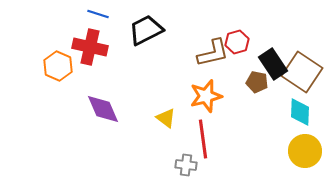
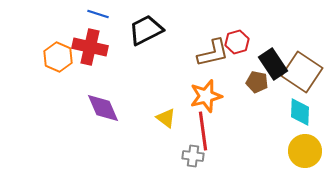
orange hexagon: moved 9 px up
purple diamond: moved 1 px up
red line: moved 8 px up
gray cross: moved 7 px right, 9 px up
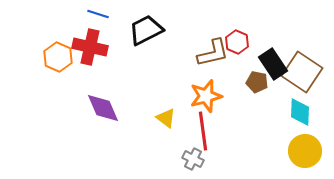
red hexagon: rotated 20 degrees counterclockwise
gray cross: moved 3 px down; rotated 20 degrees clockwise
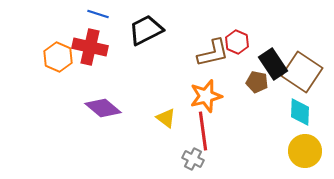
purple diamond: rotated 27 degrees counterclockwise
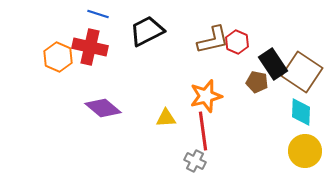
black trapezoid: moved 1 px right, 1 px down
brown L-shape: moved 13 px up
cyan diamond: moved 1 px right
yellow triangle: rotated 40 degrees counterclockwise
gray cross: moved 2 px right, 2 px down
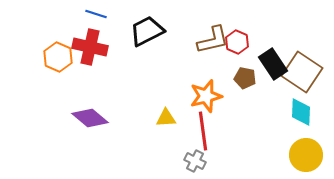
blue line: moved 2 px left
brown pentagon: moved 12 px left, 4 px up
purple diamond: moved 13 px left, 10 px down
yellow circle: moved 1 px right, 4 px down
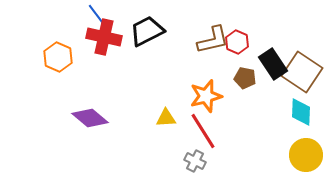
blue line: rotated 35 degrees clockwise
red cross: moved 14 px right, 10 px up
red line: rotated 24 degrees counterclockwise
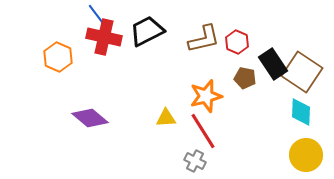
brown L-shape: moved 9 px left, 1 px up
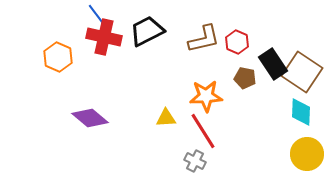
orange star: rotated 12 degrees clockwise
yellow circle: moved 1 px right, 1 px up
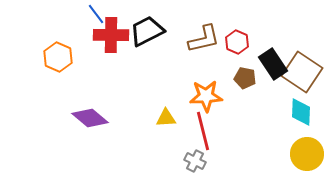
red cross: moved 7 px right, 2 px up; rotated 12 degrees counterclockwise
red line: rotated 18 degrees clockwise
